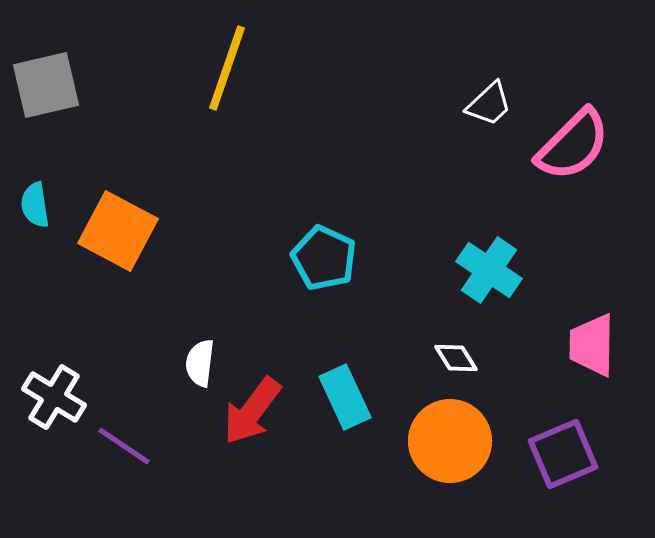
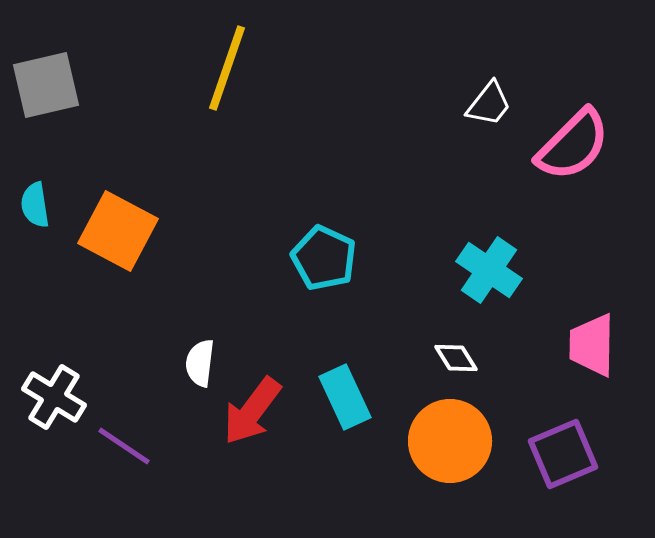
white trapezoid: rotated 9 degrees counterclockwise
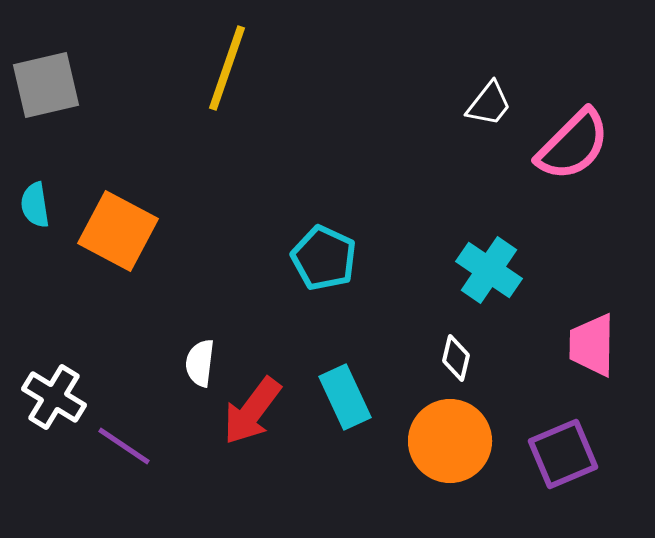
white diamond: rotated 45 degrees clockwise
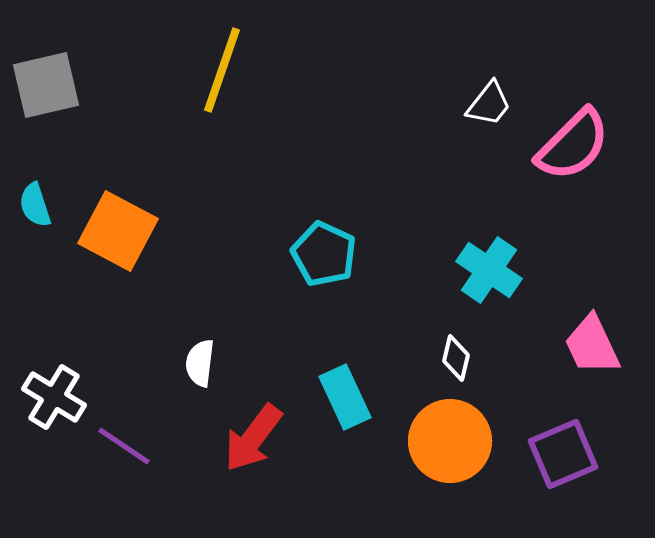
yellow line: moved 5 px left, 2 px down
cyan semicircle: rotated 9 degrees counterclockwise
cyan pentagon: moved 4 px up
pink trapezoid: rotated 26 degrees counterclockwise
red arrow: moved 1 px right, 27 px down
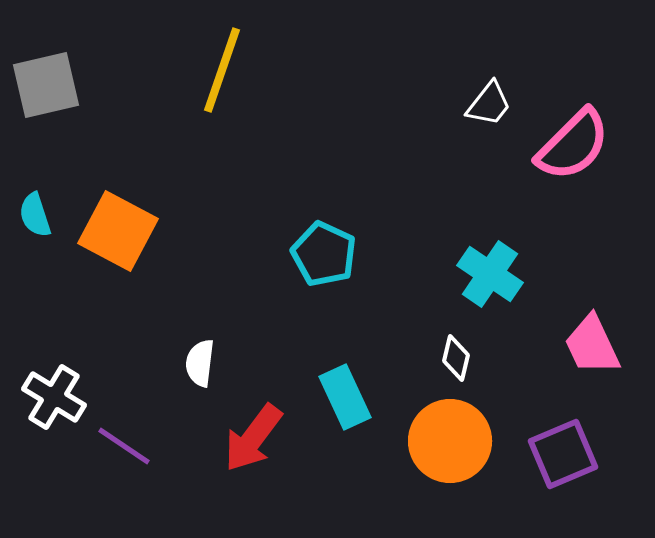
cyan semicircle: moved 10 px down
cyan cross: moved 1 px right, 4 px down
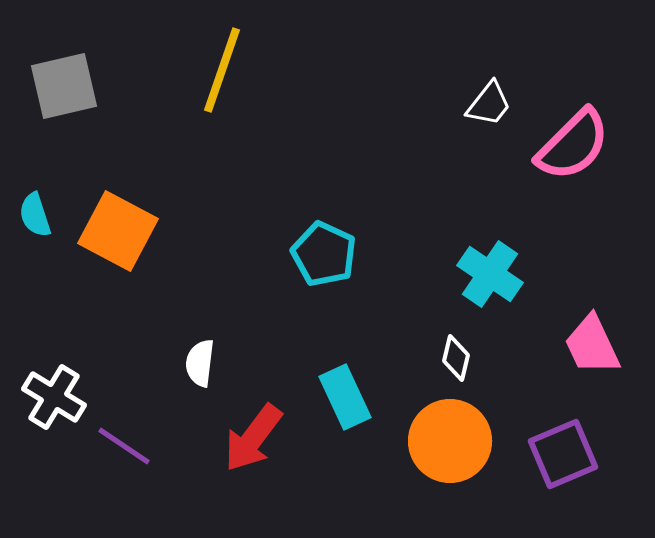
gray square: moved 18 px right, 1 px down
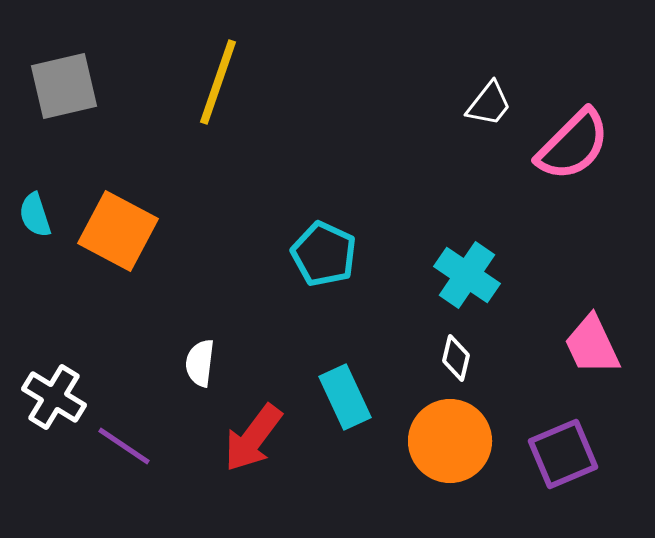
yellow line: moved 4 px left, 12 px down
cyan cross: moved 23 px left, 1 px down
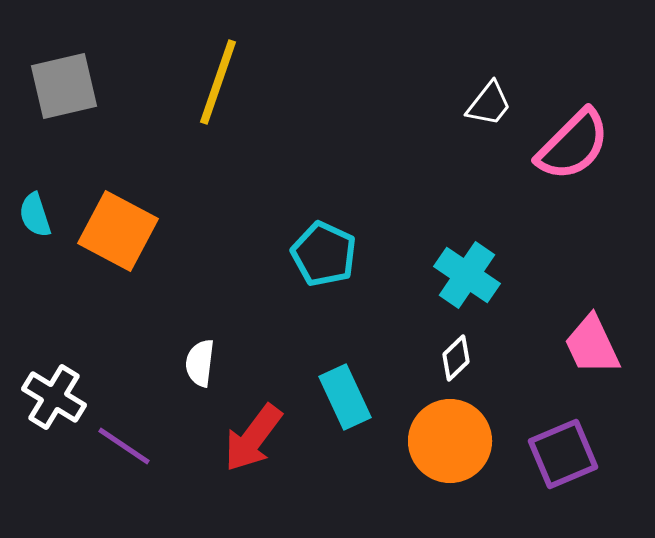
white diamond: rotated 33 degrees clockwise
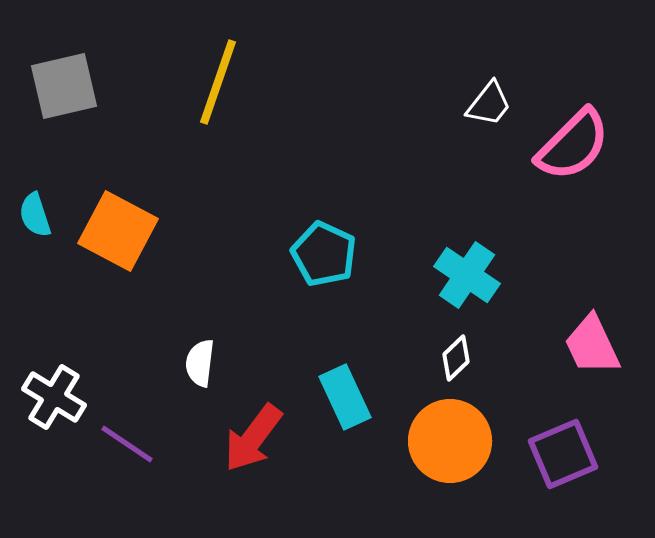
purple line: moved 3 px right, 2 px up
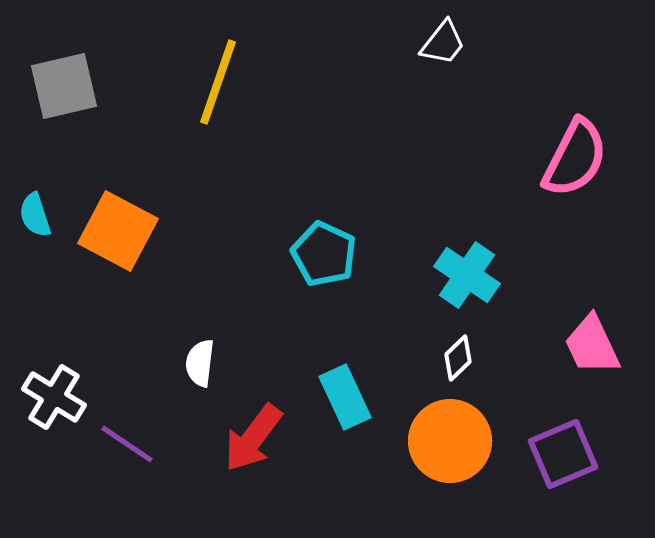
white trapezoid: moved 46 px left, 61 px up
pink semicircle: moved 2 px right, 13 px down; rotated 18 degrees counterclockwise
white diamond: moved 2 px right
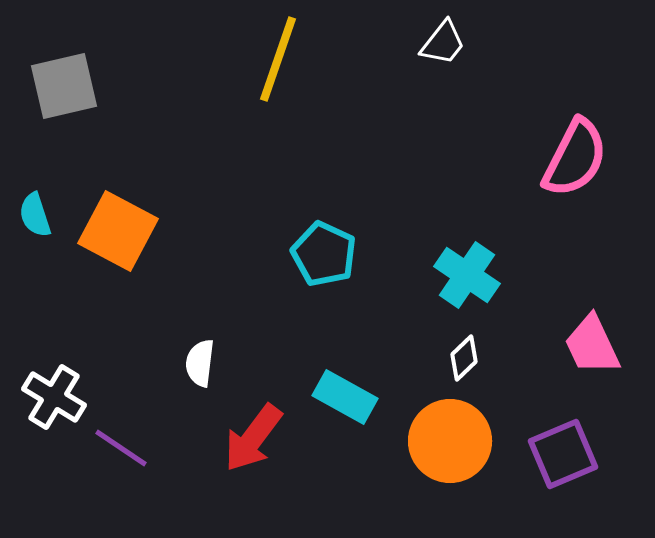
yellow line: moved 60 px right, 23 px up
white diamond: moved 6 px right
cyan rectangle: rotated 36 degrees counterclockwise
purple line: moved 6 px left, 4 px down
